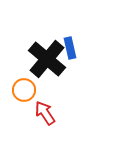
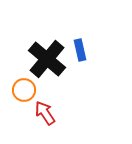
blue rectangle: moved 10 px right, 2 px down
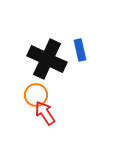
black cross: rotated 15 degrees counterclockwise
orange circle: moved 12 px right, 5 px down
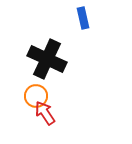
blue rectangle: moved 3 px right, 32 px up
orange circle: moved 1 px down
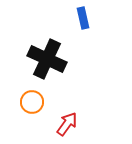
orange circle: moved 4 px left, 6 px down
red arrow: moved 22 px right, 11 px down; rotated 70 degrees clockwise
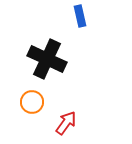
blue rectangle: moved 3 px left, 2 px up
red arrow: moved 1 px left, 1 px up
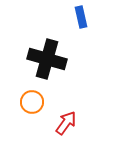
blue rectangle: moved 1 px right, 1 px down
black cross: rotated 9 degrees counterclockwise
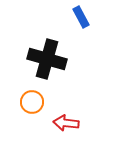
blue rectangle: rotated 15 degrees counterclockwise
red arrow: rotated 120 degrees counterclockwise
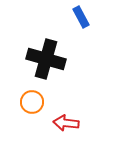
black cross: moved 1 px left
